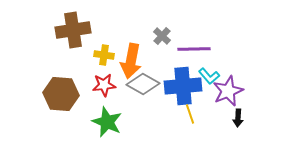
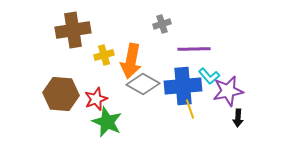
gray cross: moved 12 px up; rotated 30 degrees clockwise
yellow cross: rotated 24 degrees counterclockwise
red star: moved 8 px left, 14 px down; rotated 15 degrees counterclockwise
purple star: rotated 12 degrees clockwise
yellow line: moved 5 px up
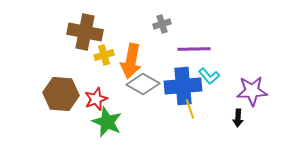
brown cross: moved 12 px right, 2 px down; rotated 20 degrees clockwise
purple star: moved 24 px right; rotated 8 degrees clockwise
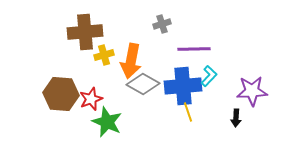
brown cross: rotated 16 degrees counterclockwise
cyan L-shape: rotated 95 degrees counterclockwise
red star: moved 5 px left
yellow line: moved 2 px left, 3 px down
black arrow: moved 2 px left
